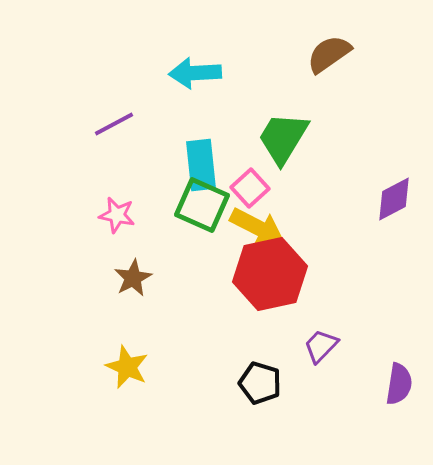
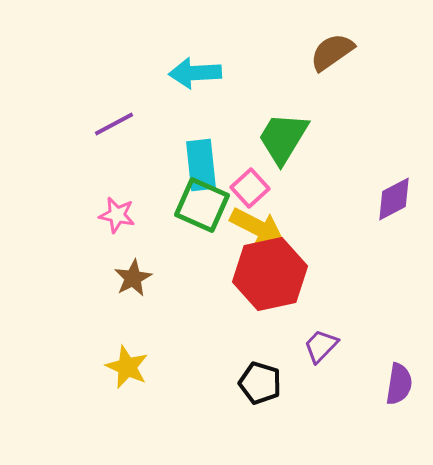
brown semicircle: moved 3 px right, 2 px up
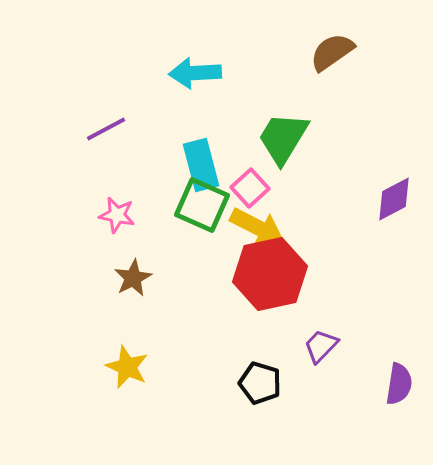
purple line: moved 8 px left, 5 px down
cyan rectangle: rotated 9 degrees counterclockwise
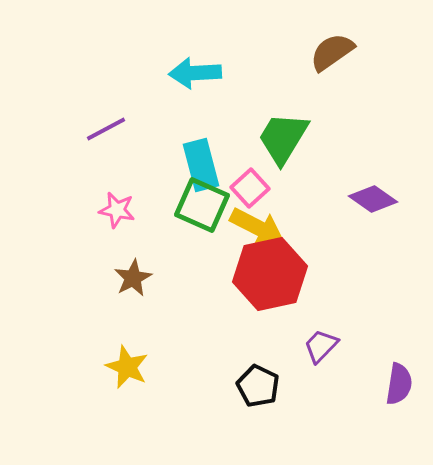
purple diamond: moved 21 px left; rotated 63 degrees clockwise
pink star: moved 5 px up
black pentagon: moved 2 px left, 3 px down; rotated 9 degrees clockwise
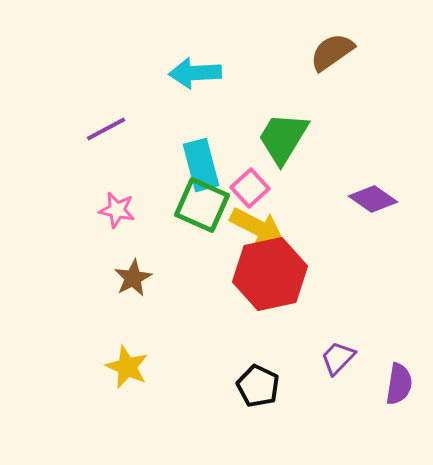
purple trapezoid: moved 17 px right, 12 px down
